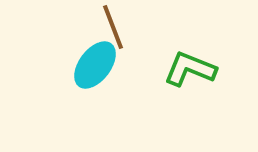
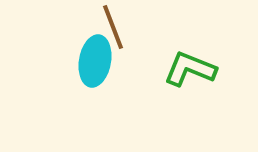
cyan ellipse: moved 4 px up; rotated 27 degrees counterclockwise
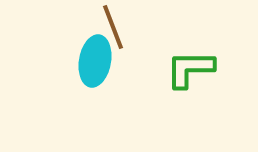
green L-shape: rotated 22 degrees counterclockwise
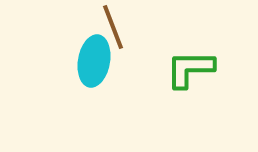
cyan ellipse: moved 1 px left
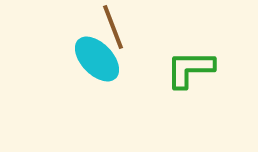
cyan ellipse: moved 3 px right, 2 px up; rotated 54 degrees counterclockwise
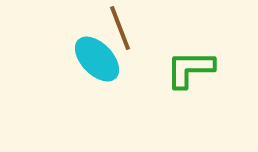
brown line: moved 7 px right, 1 px down
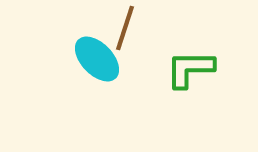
brown line: moved 5 px right; rotated 39 degrees clockwise
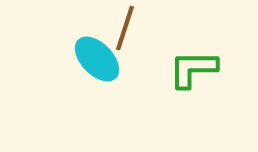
green L-shape: moved 3 px right
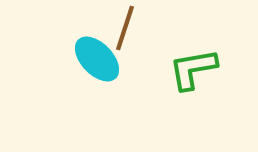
green L-shape: rotated 10 degrees counterclockwise
